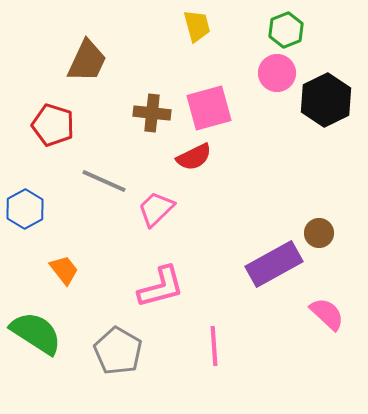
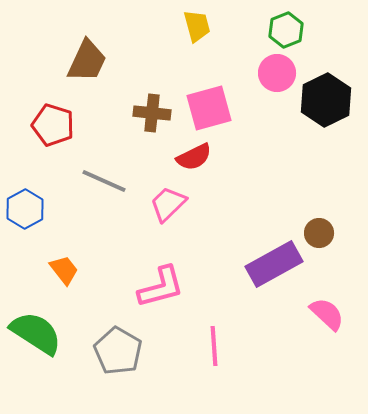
pink trapezoid: moved 12 px right, 5 px up
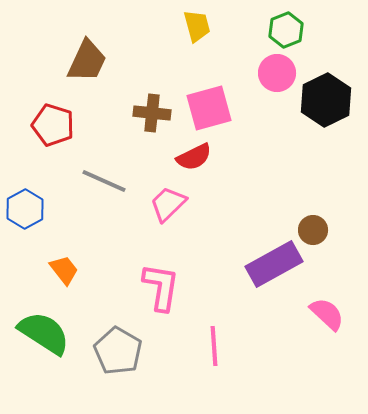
brown circle: moved 6 px left, 3 px up
pink L-shape: rotated 66 degrees counterclockwise
green semicircle: moved 8 px right
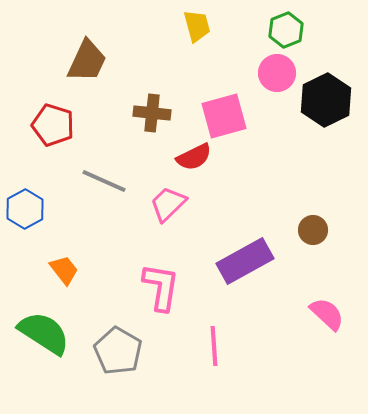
pink square: moved 15 px right, 8 px down
purple rectangle: moved 29 px left, 3 px up
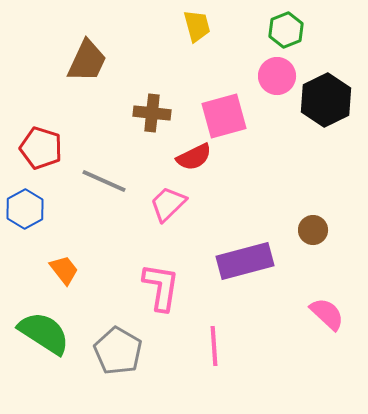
pink circle: moved 3 px down
red pentagon: moved 12 px left, 23 px down
purple rectangle: rotated 14 degrees clockwise
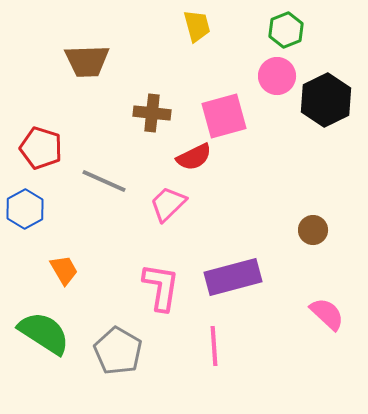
brown trapezoid: rotated 63 degrees clockwise
purple rectangle: moved 12 px left, 16 px down
orange trapezoid: rotated 8 degrees clockwise
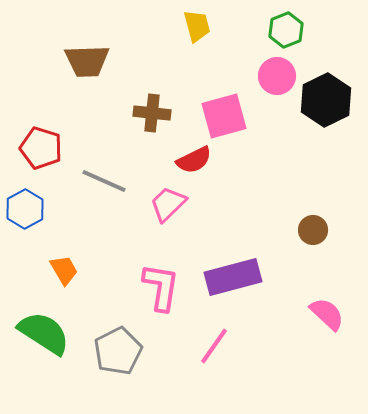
red semicircle: moved 3 px down
pink line: rotated 39 degrees clockwise
gray pentagon: rotated 15 degrees clockwise
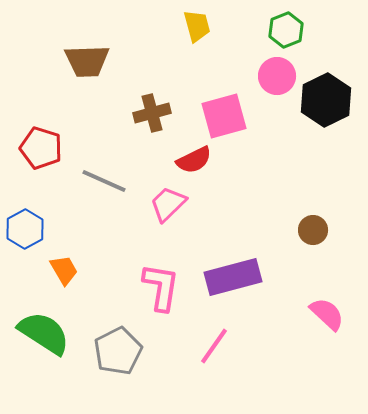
brown cross: rotated 21 degrees counterclockwise
blue hexagon: moved 20 px down
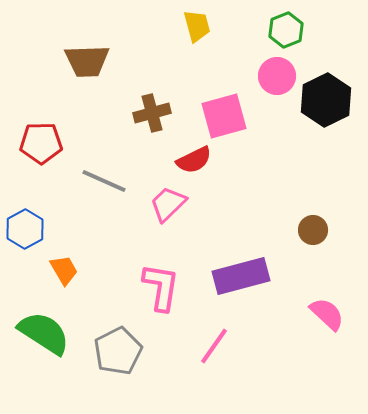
red pentagon: moved 5 px up; rotated 18 degrees counterclockwise
purple rectangle: moved 8 px right, 1 px up
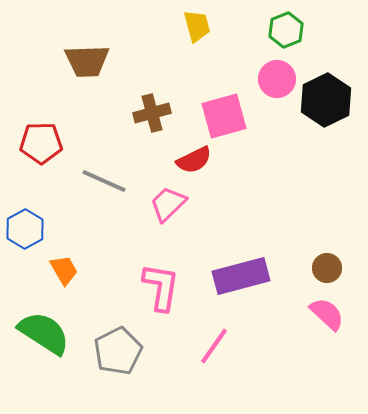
pink circle: moved 3 px down
brown circle: moved 14 px right, 38 px down
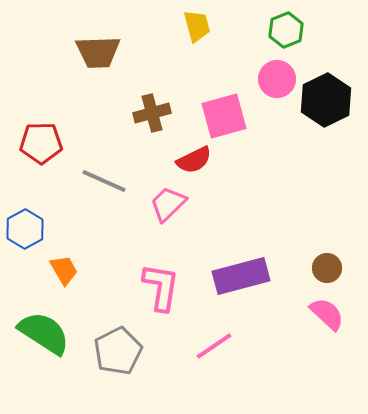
brown trapezoid: moved 11 px right, 9 px up
pink line: rotated 21 degrees clockwise
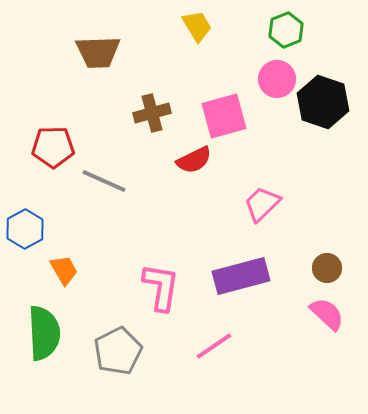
yellow trapezoid: rotated 16 degrees counterclockwise
black hexagon: moved 3 px left, 2 px down; rotated 15 degrees counterclockwise
red pentagon: moved 12 px right, 4 px down
pink trapezoid: moved 94 px right
green semicircle: rotated 54 degrees clockwise
